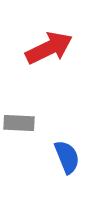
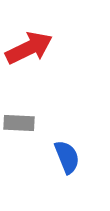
red arrow: moved 20 px left
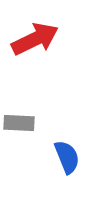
red arrow: moved 6 px right, 9 px up
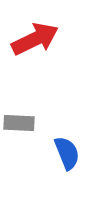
blue semicircle: moved 4 px up
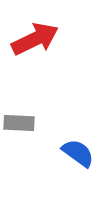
blue semicircle: moved 11 px right; rotated 32 degrees counterclockwise
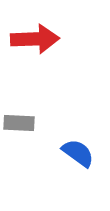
red arrow: rotated 24 degrees clockwise
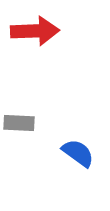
red arrow: moved 8 px up
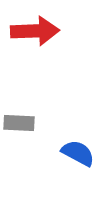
blue semicircle: rotated 8 degrees counterclockwise
